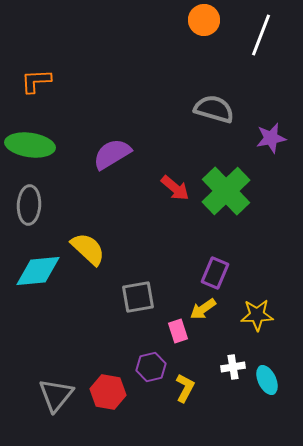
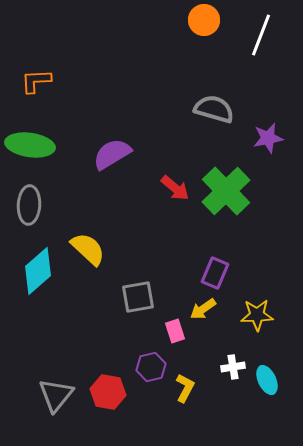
purple star: moved 3 px left
cyan diamond: rotated 36 degrees counterclockwise
pink rectangle: moved 3 px left
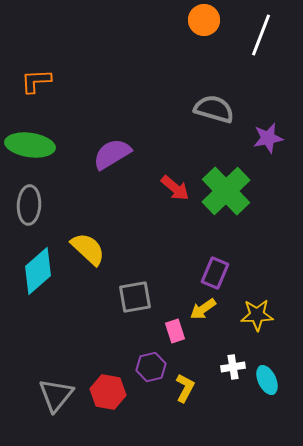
gray square: moved 3 px left
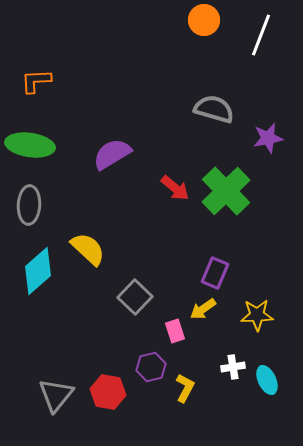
gray square: rotated 36 degrees counterclockwise
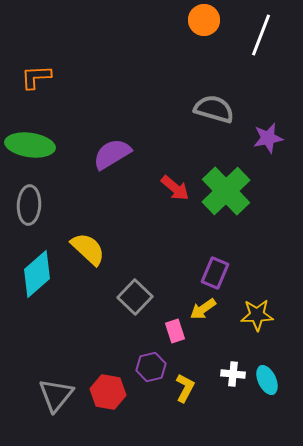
orange L-shape: moved 4 px up
cyan diamond: moved 1 px left, 3 px down
white cross: moved 7 px down; rotated 15 degrees clockwise
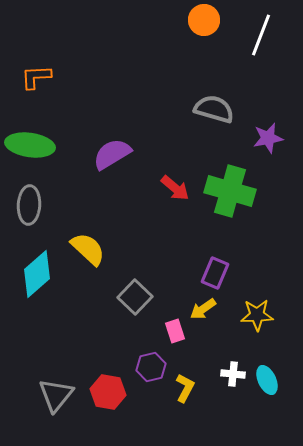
green cross: moved 4 px right; rotated 30 degrees counterclockwise
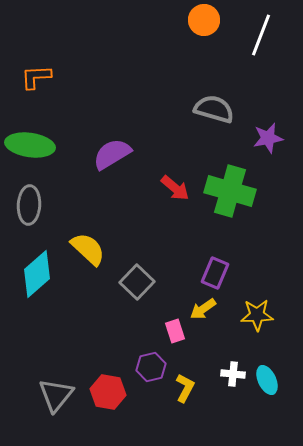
gray square: moved 2 px right, 15 px up
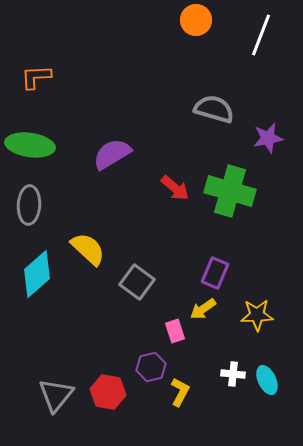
orange circle: moved 8 px left
gray square: rotated 8 degrees counterclockwise
yellow L-shape: moved 5 px left, 4 px down
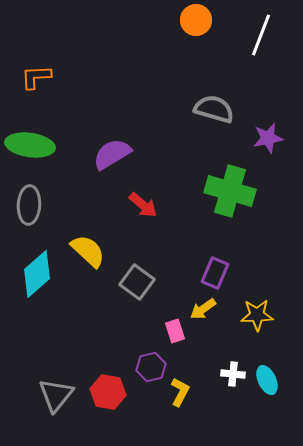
red arrow: moved 32 px left, 17 px down
yellow semicircle: moved 2 px down
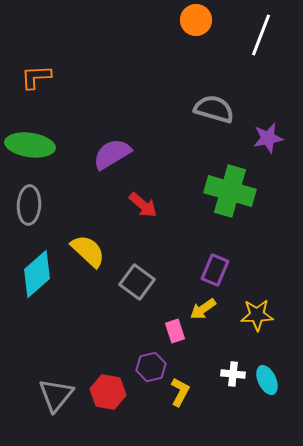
purple rectangle: moved 3 px up
